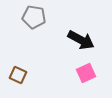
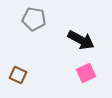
gray pentagon: moved 2 px down
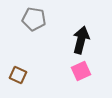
black arrow: rotated 104 degrees counterclockwise
pink square: moved 5 px left, 2 px up
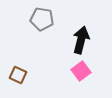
gray pentagon: moved 8 px right
pink square: rotated 12 degrees counterclockwise
